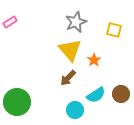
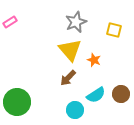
orange star: rotated 16 degrees counterclockwise
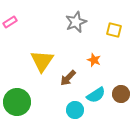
yellow triangle: moved 28 px left, 11 px down; rotated 15 degrees clockwise
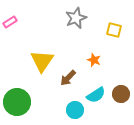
gray star: moved 4 px up
